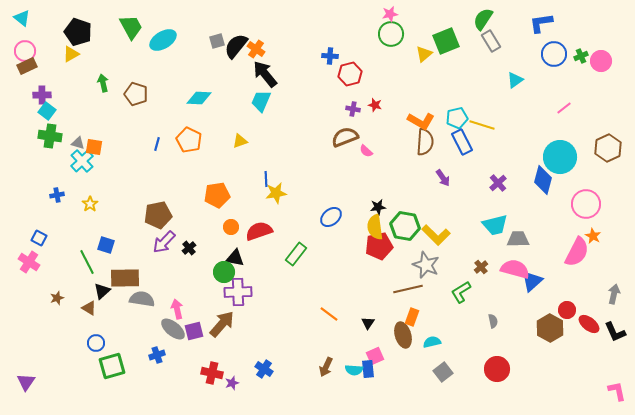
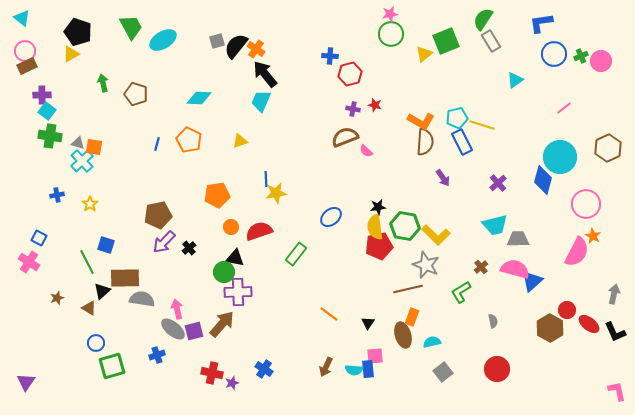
pink square at (375, 356): rotated 18 degrees clockwise
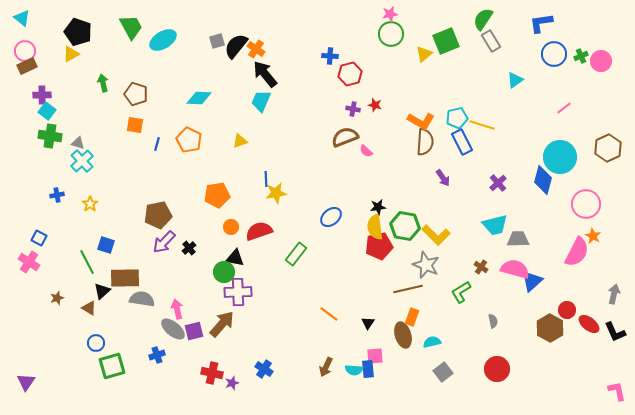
orange square at (94, 147): moved 41 px right, 22 px up
brown cross at (481, 267): rotated 16 degrees counterclockwise
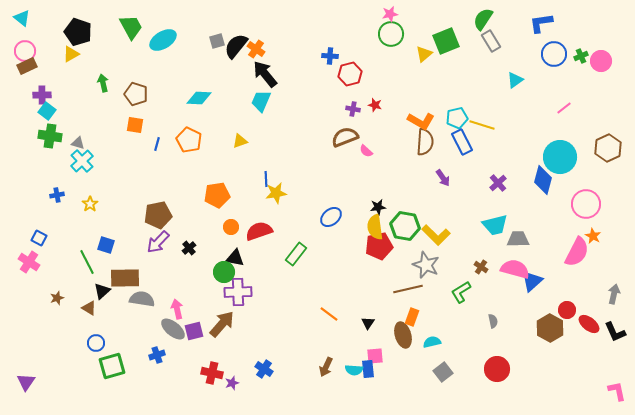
purple arrow at (164, 242): moved 6 px left
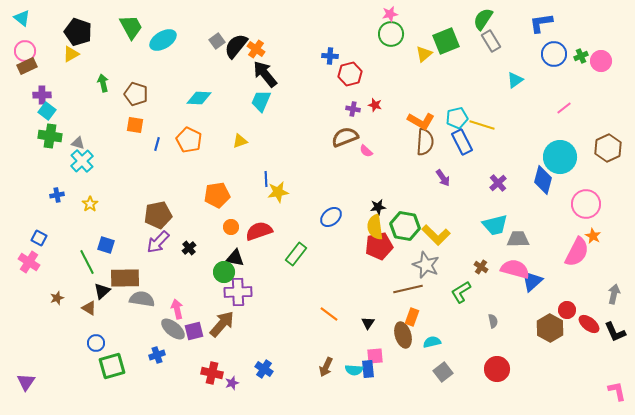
gray square at (217, 41): rotated 21 degrees counterclockwise
yellow star at (276, 193): moved 2 px right, 1 px up
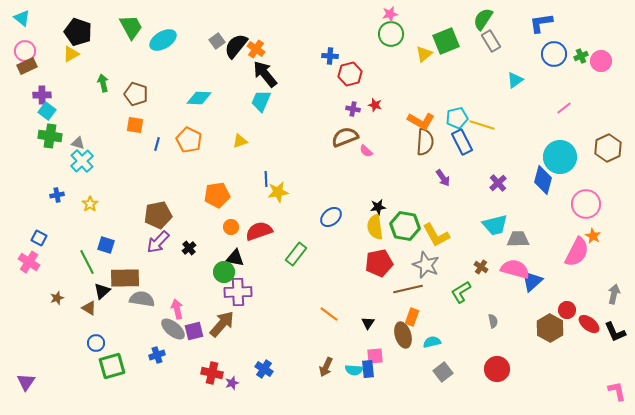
yellow L-shape at (436, 235): rotated 16 degrees clockwise
red pentagon at (379, 246): moved 17 px down
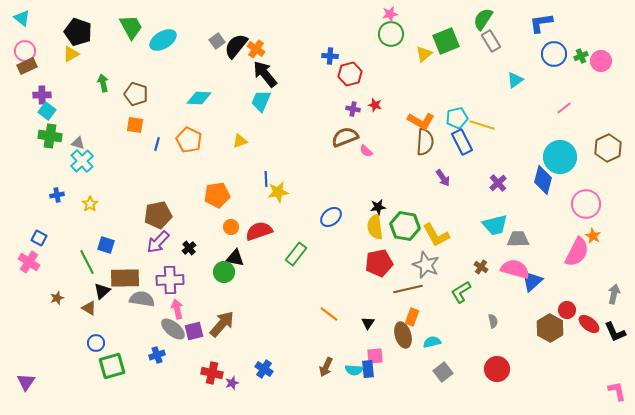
purple cross at (238, 292): moved 68 px left, 12 px up
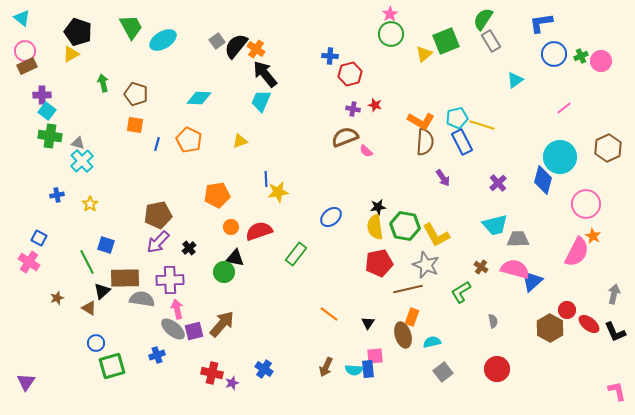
pink star at (390, 14): rotated 21 degrees counterclockwise
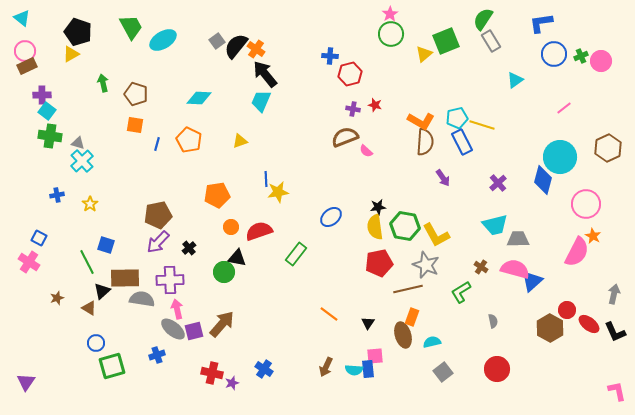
black triangle at (235, 258): moved 2 px right
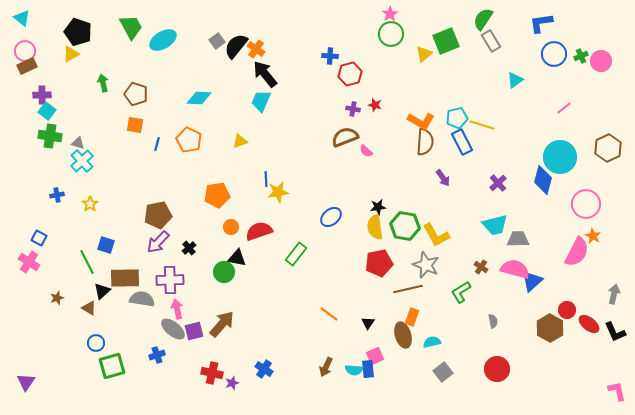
pink square at (375, 356): rotated 18 degrees counterclockwise
